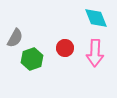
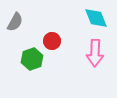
gray semicircle: moved 16 px up
red circle: moved 13 px left, 7 px up
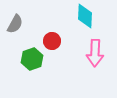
cyan diamond: moved 11 px left, 2 px up; rotated 25 degrees clockwise
gray semicircle: moved 2 px down
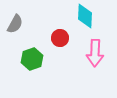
red circle: moved 8 px right, 3 px up
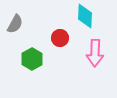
green hexagon: rotated 10 degrees counterclockwise
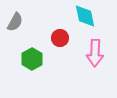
cyan diamond: rotated 15 degrees counterclockwise
gray semicircle: moved 2 px up
